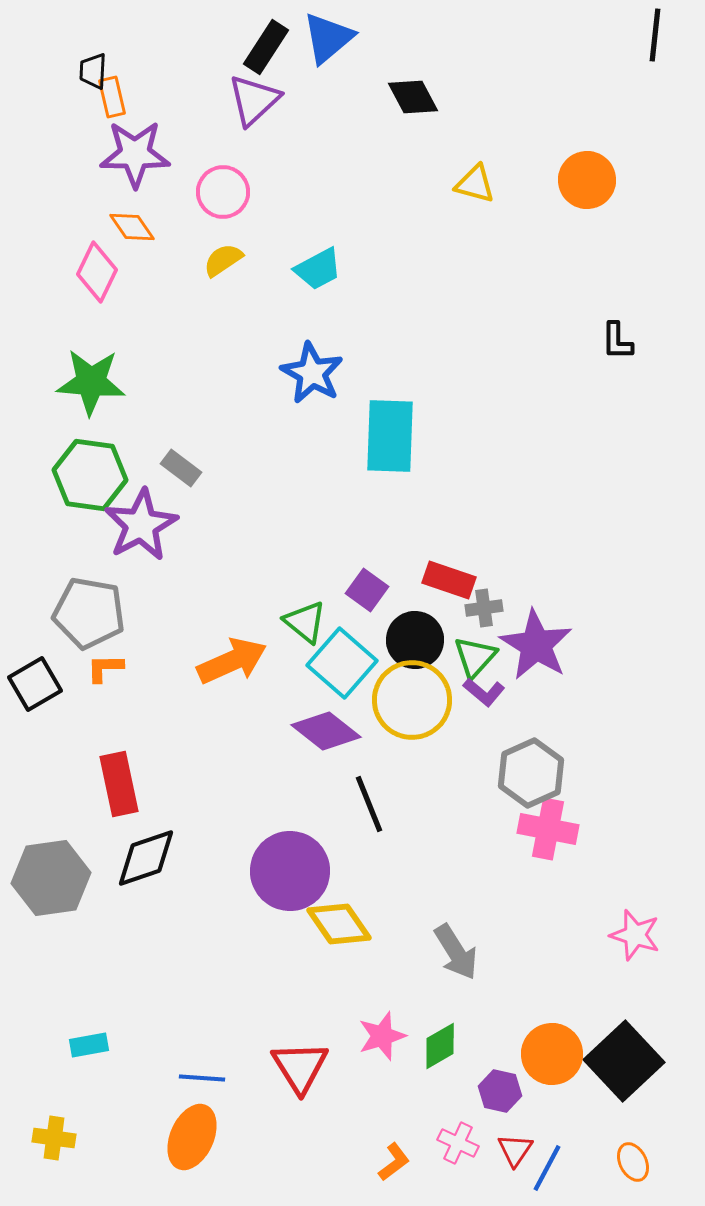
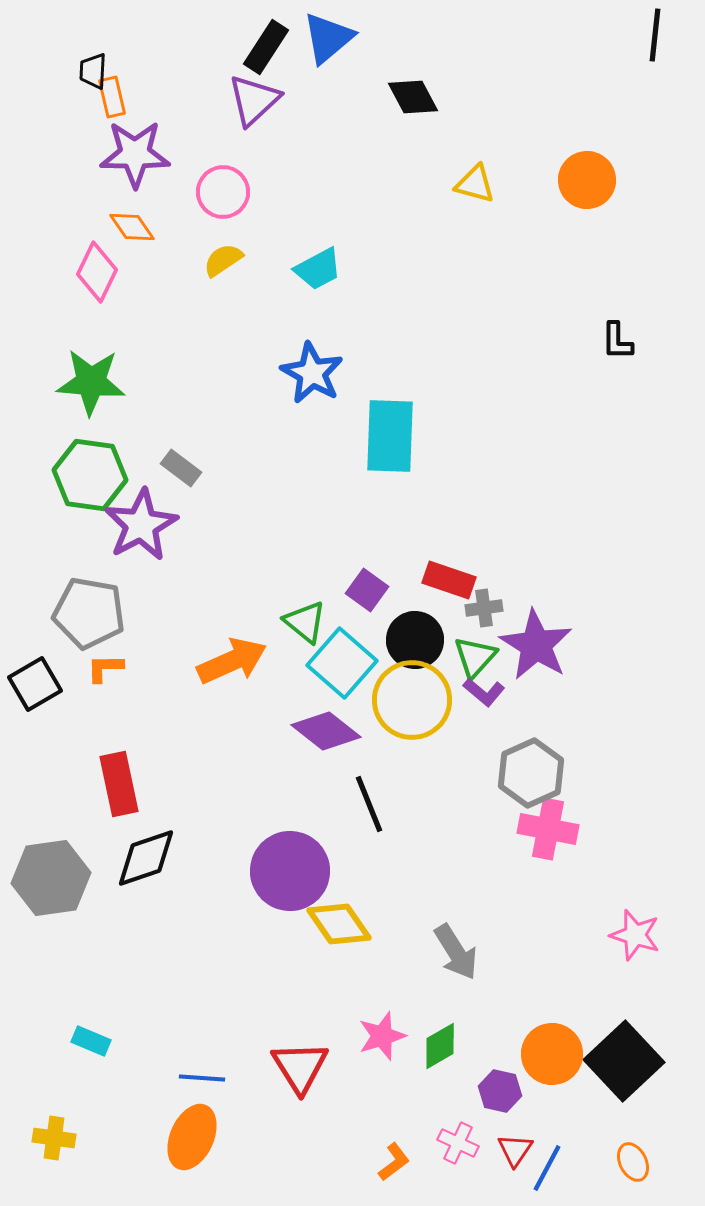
cyan rectangle at (89, 1045): moved 2 px right, 4 px up; rotated 33 degrees clockwise
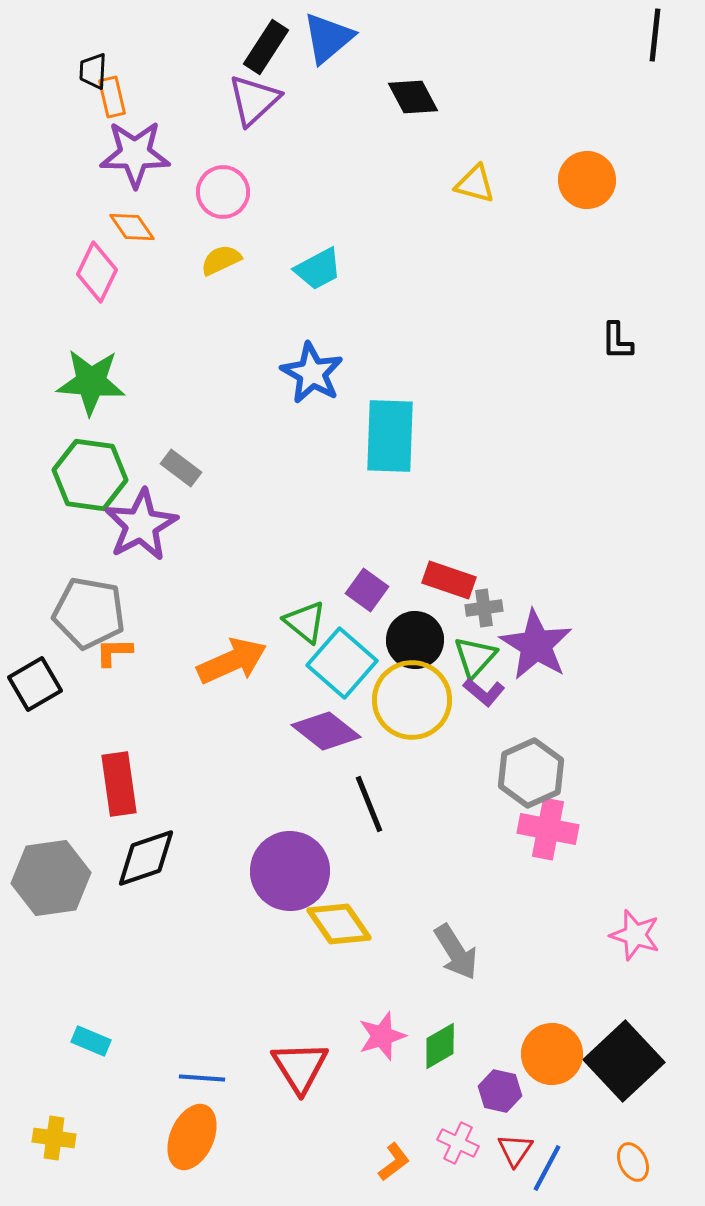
yellow semicircle at (223, 260): moved 2 px left; rotated 9 degrees clockwise
orange L-shape at (105, 668): moved 9 px right, 16 px up
red rectangle at (119, 784): rotated 4 degrees clockwise
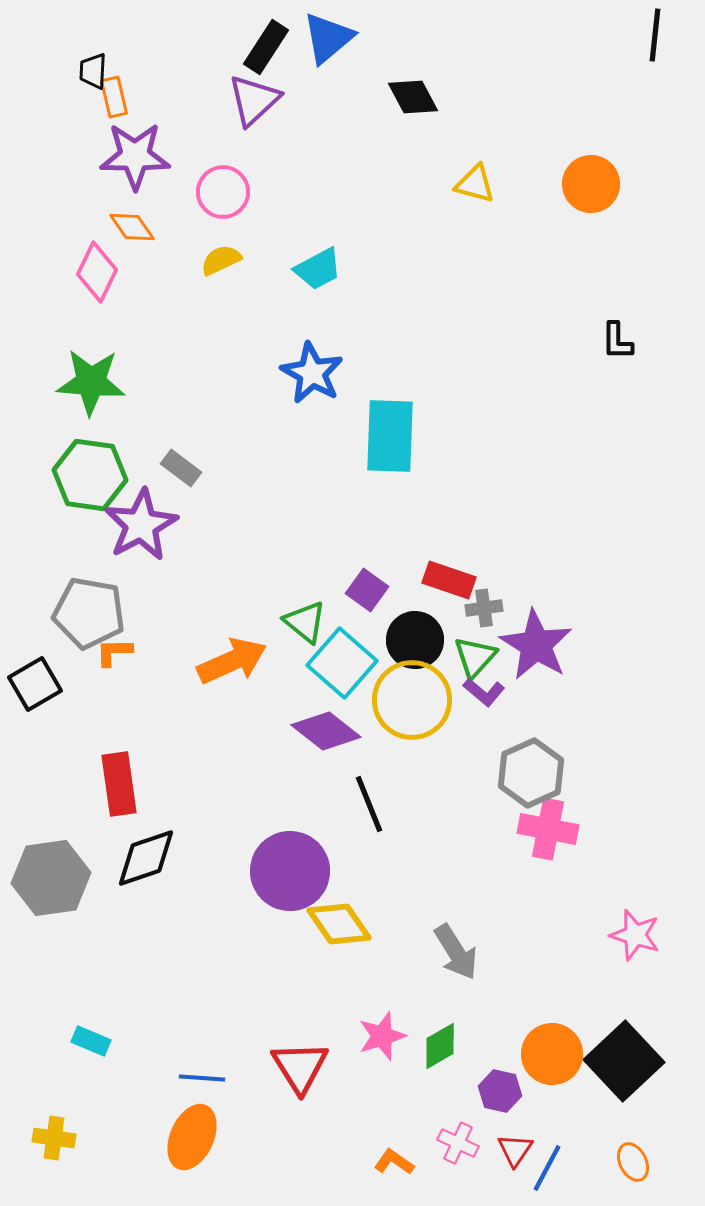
orange rectangle at (112, 97): moved 2 px right
purple star at (135, 154): moved 2 px down
orange circle at (587, 180): moved 4 px right, 4 px down
orange L-shape at (394, 1162): rotated 108 degrees counterclockwise
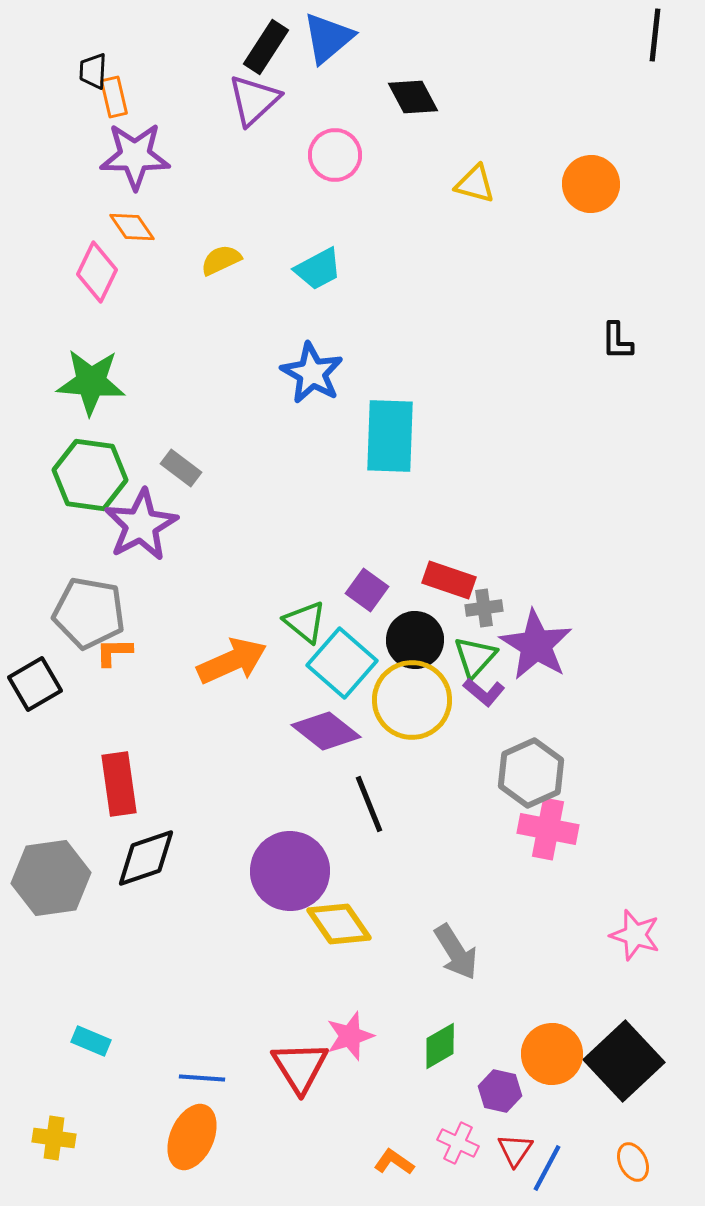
pink circle at (223, 192): moved 112 px right, 37 px up
pink star at (382, 1036): moved 32 px left
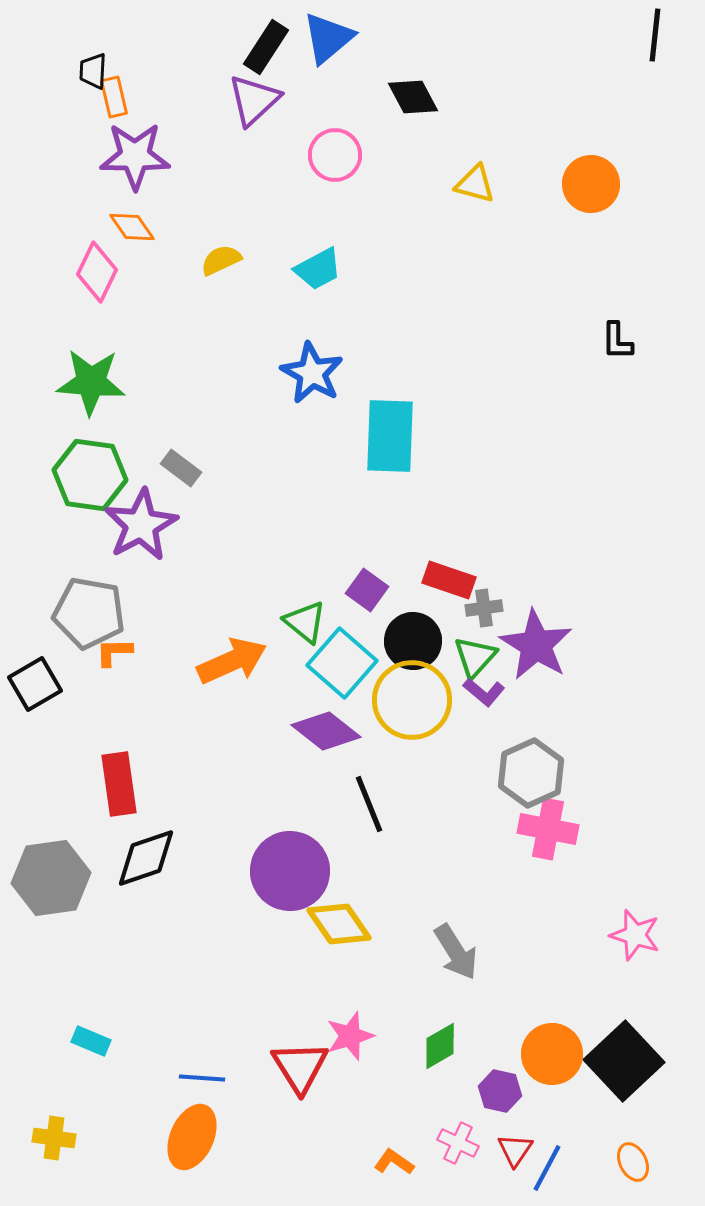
black circle at (415, 640): moved 2 px left, 1 px down
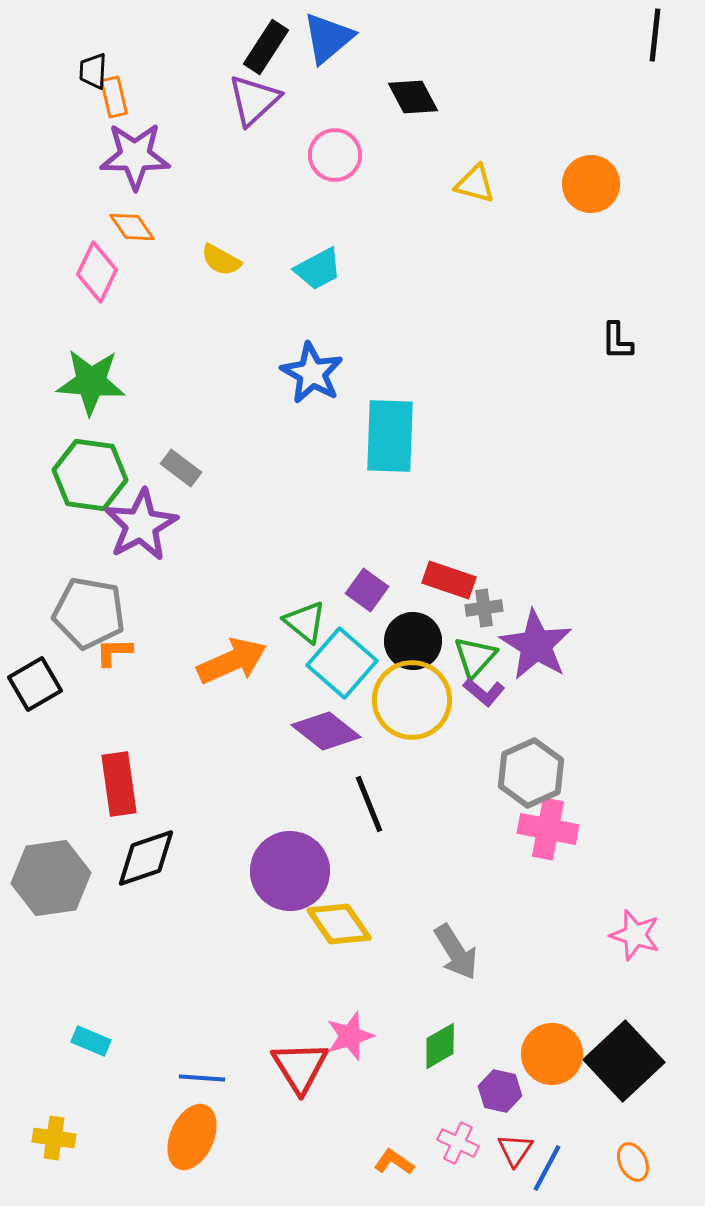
yellow semicircle at (221, 260): rotated 126 degrees counterclockwise
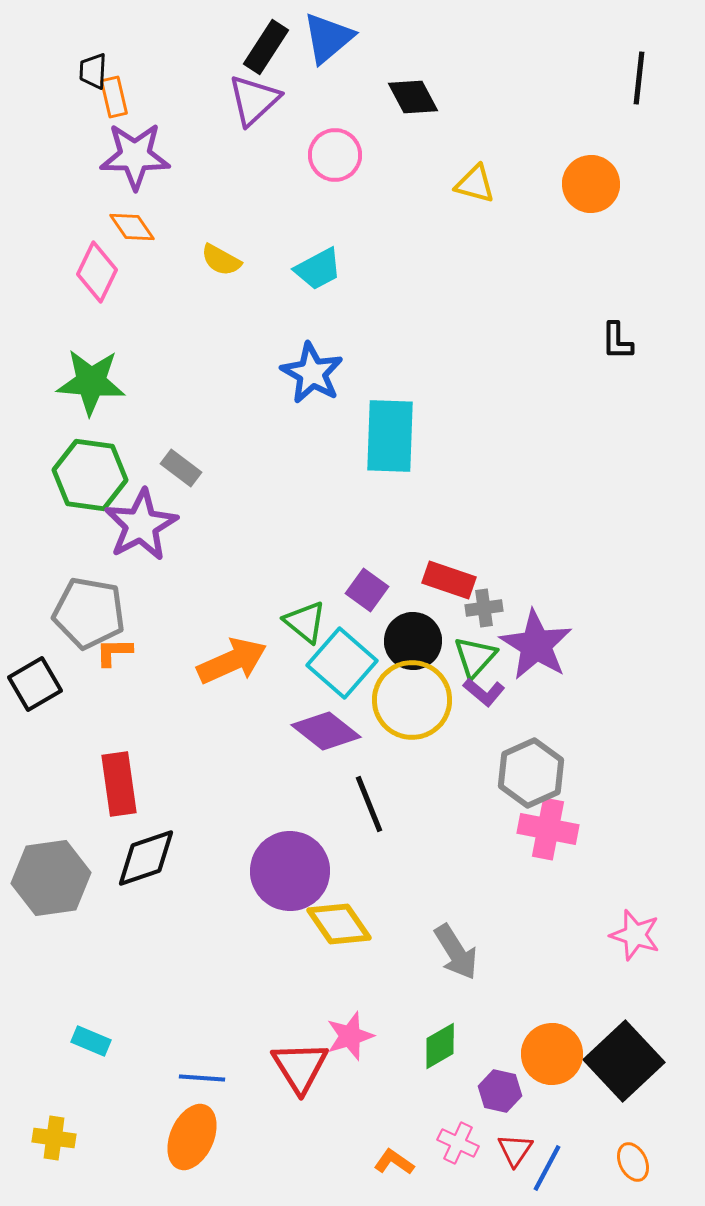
black line at (655, 35): moved 16 px left, 43 px down
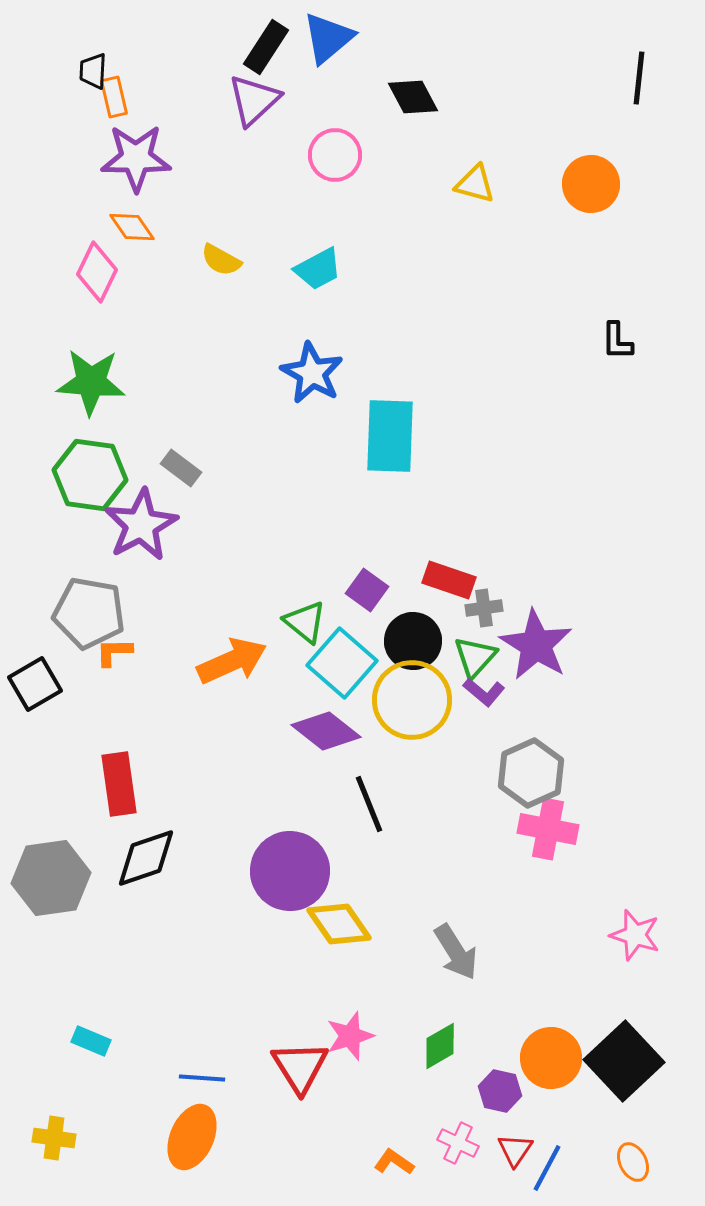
purple star at (135, 156): moved 1 px right, 2 px down
orange circle at (552, 1054): moved 1 px left, 4 px down
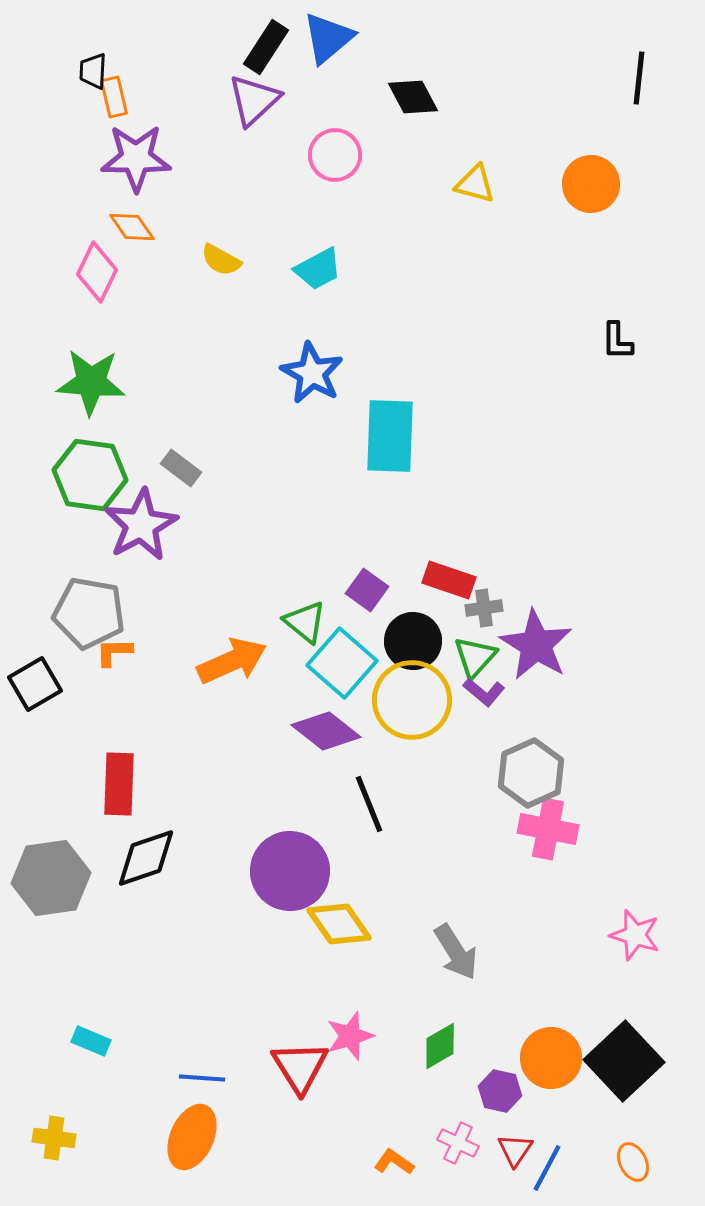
red rectangle at (119, 784): rotated 10 degrees clockwise
